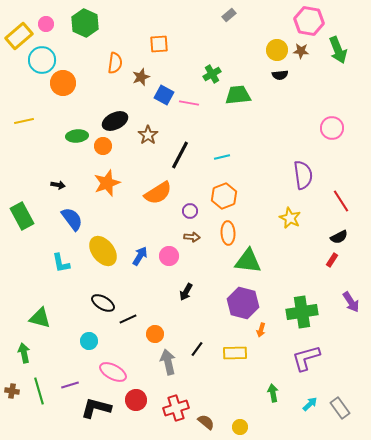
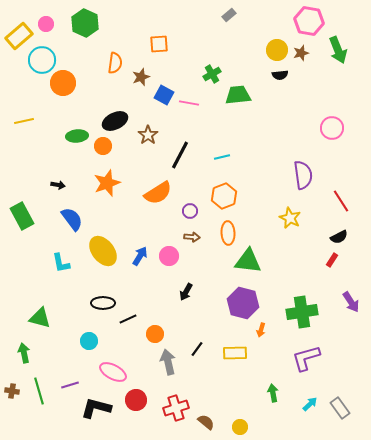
brown star at (301, 51): moved 2 px down; rotated 21 degrees counterclockwise
black ellipse at (103, 303): rotated 30 degrees counterclockwise
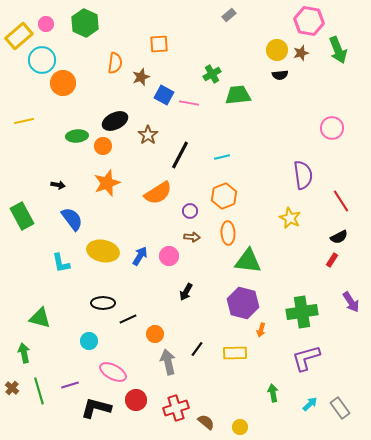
yellow ellipse at (103, 251): rotated 40 degrees counterclockwise
brown cross at (12, 391): moved 3 px up; rotated 32 degrees clockwise
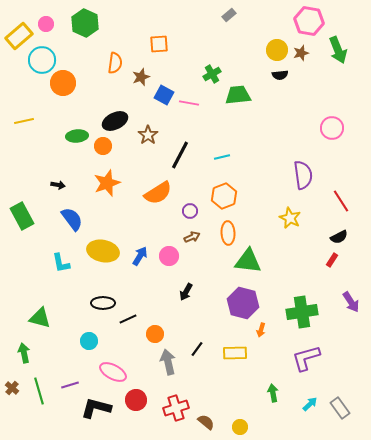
brown arrow at (192, 237): rotated 28 degrees counterclockwise
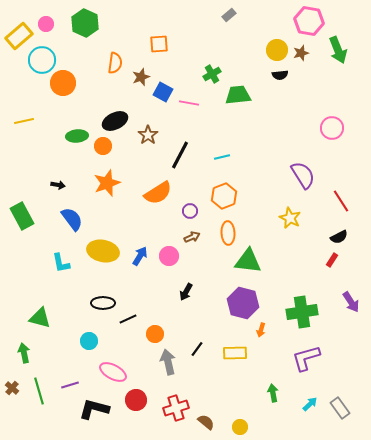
blue square at (164, 95): moved 1 px left, 3 px up
purple semicircle at (303, 175): rotated 24 degrees counterclockwise
black L-shape at (96, 408): moved 2 px left, 1 px down
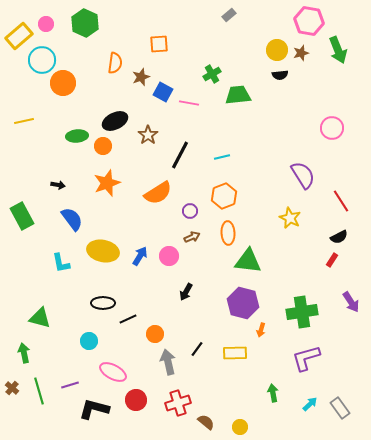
red cross at (176, 408): moved 2 px right, 5 px up
